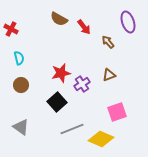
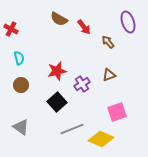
red star: moved 4 px left, 2 px up
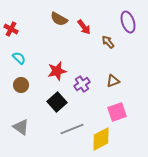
cyan semicircle: rotated 32 degrees counterclockwise
brown triangle: moved 4 px right, 6 px down
yellow diamond: rotated 50 degrees counterclockwise
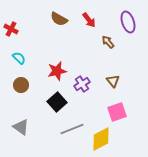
red arrow: moved 5 px right, 7 px up
brown triangle: rotated 48 degrees counterclockwise
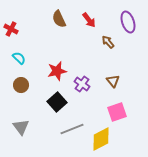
brown semicircle: rotated 36 degrees clockwise
purple cross: rotated 21 degrees counterclockwise
gray triangle: rotated 18 degrees clockwise
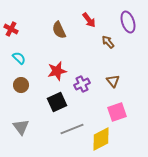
brown semicircle: moved 11 px down
purple cross: rotated 28 degrees clockwise
black square: rotated 18 degrees clockwise
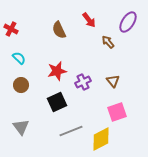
purple ellipse: rotated 50 degrees clockwise
purple cross: moved 1 px right, 2 px up
gray line: moved 1 px left, 2 px down
